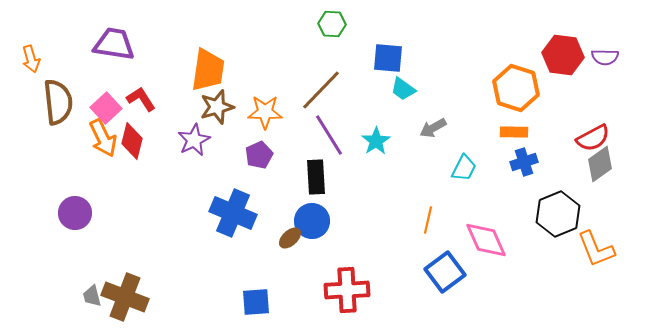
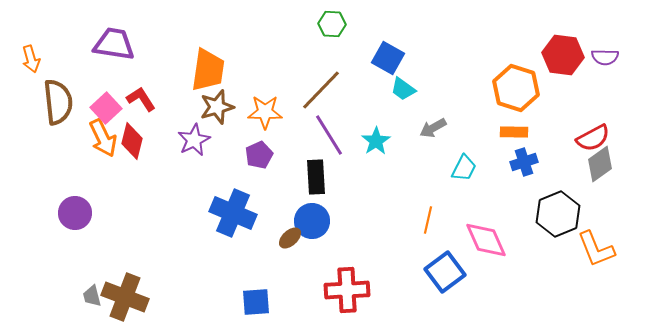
blue square at (388, 58): rotated 24 degrees clockwise
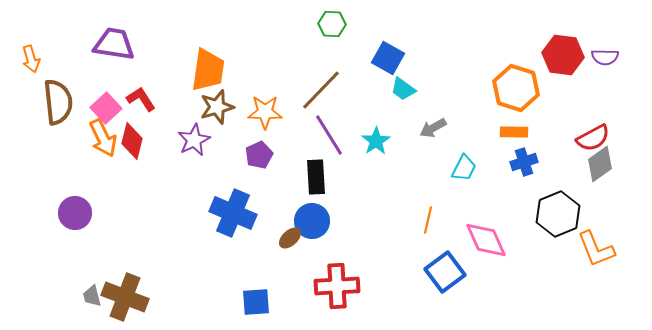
red cross at (347, 290): moved 10 px left, 4 px up
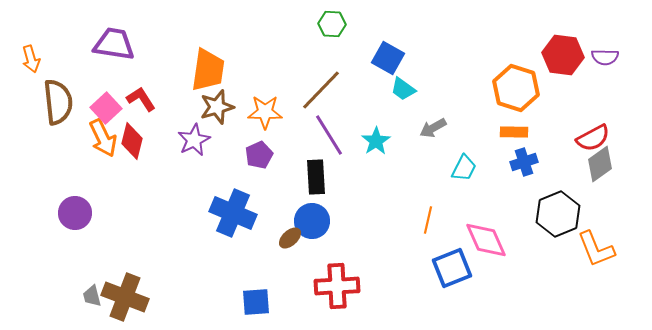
blue square at (445, 272): moved 7 px right, 4 px up; rotated 15 degrees clockwise
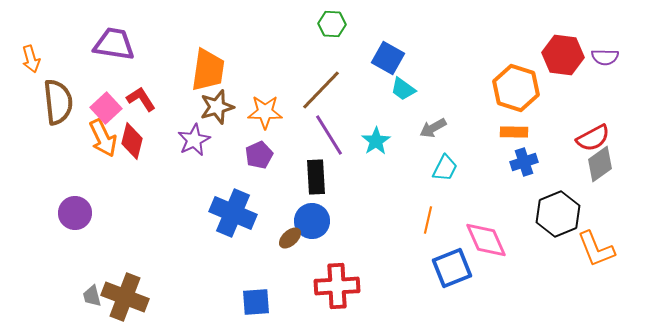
cyan trapezoid at (464, 168): moved 19 px left
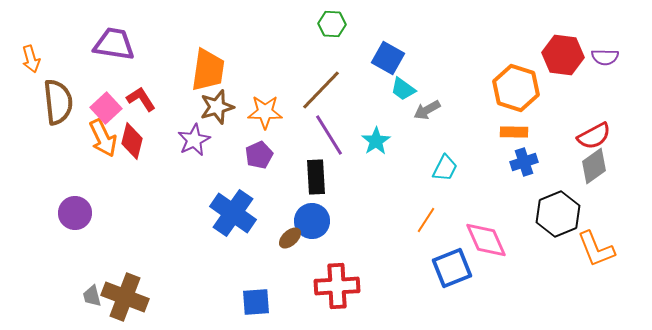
gray arrow at (433, 128): moved 6 px left, 18 px up
red semicircle at (593, 138): moved 1 px right, 2 px up
gray diamond at (600, 164): moved 6 px left, 2 px down
blue cross at (233, 213): rotated 12 degrees clockwise
orange line at (428, 220): moved 2 px left; rotated 20 degrees clockwise
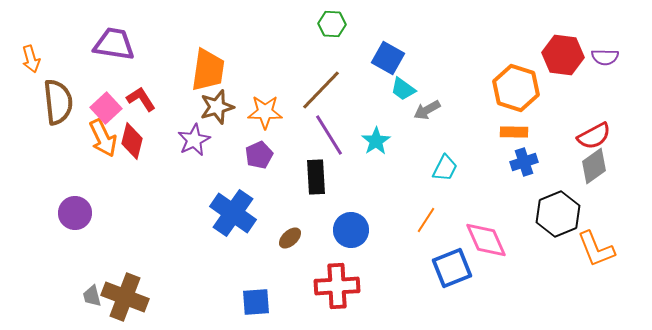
blue circle at (312, 221): moved 39 px right, 9 px down
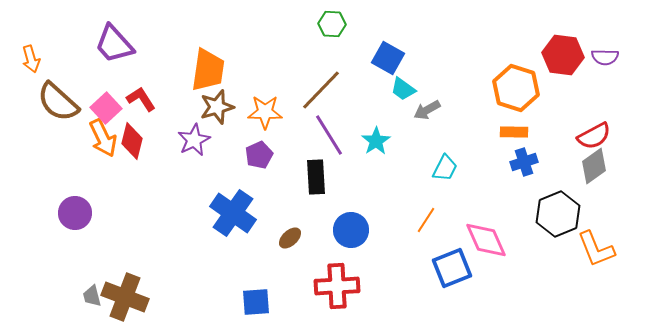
purple trapezoid at (114, 44): rotated 141 degrees counterclockwise
brown semicircle at (58, 102): rotated 138 degrees clockwise
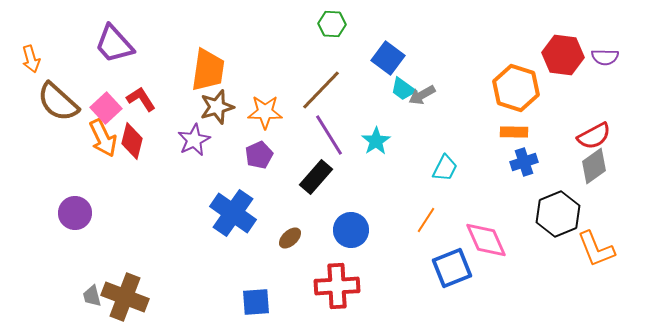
blue square at (388, 58): rotated 8 degrees clockwise
gray arrow at (427, 110): moved 5 px left, 15 px up
black rectangle at (316, 177): rotated 44 degrees clockwise
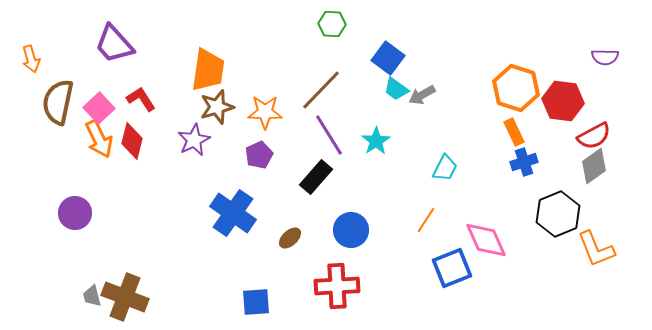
red hexagon at (563, 55): moved 46 px down
cyan trapezoid at (403, 89): moved 7 px left
brown semicircle at (58, 102): rotated 60 degrees clockwise
pink square at (106, 108): moved 7 px left
orange rectangle at (514, 132): rotated 64 degrees clockwise
orange arrow at (103, 138): moved 4 px left, 1 px down
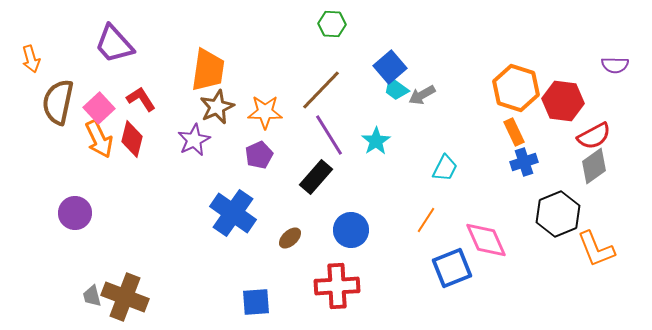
purple semicircle at (605, 57): moved 10 px right, 8 px down
blue square at (388, 58): moved 2 px right, 9 px down; rotated 12 degrees clockwise
brown star at (217, 107): rotated 8 degrees counterclockwise
red diamond at (132, 141): moved 2 px up
